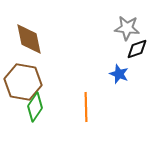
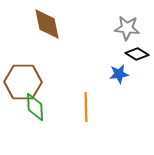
brown diamond: moved 18 px right, 15 px up
black diamond: moved 5 px down; rotated 50 degrees clockwise
blue star: rotated 30 degrees counterclockwise
brown hexagon: rotated 9 degrees counterclockwise
green diamond: rotated 36 degrees counterclockwise
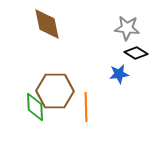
black diamond: moved 1 px left, 1 px up
brown hexagon: moved 32 px right, 9 px down
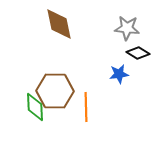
brown diamond: moved 12 px right
black diamond: moved 2 px right
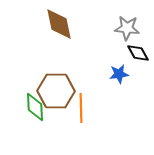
black diamond: rotated 30 degrees clockwise
brown hexagon: moved 1 px right
orange line: moved 5 px left, 1 px down
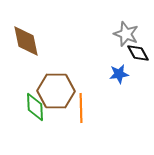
brown diamond: moved 33 px left, 17 px down
gray star: moved 1 px left, 6 px down; rotated 15 degrees clockwise
